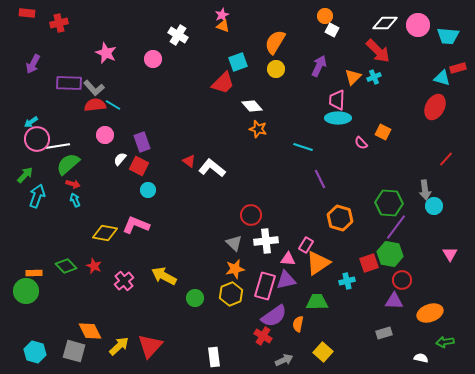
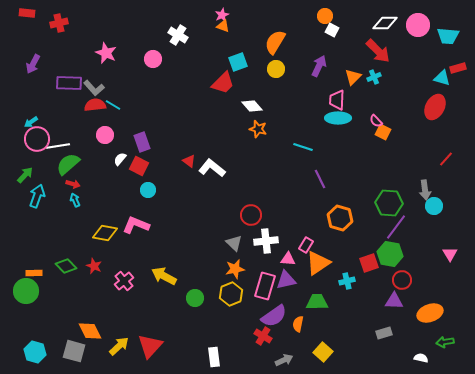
pink semicircle at (361, 143): moved 15 px right, 22 px up
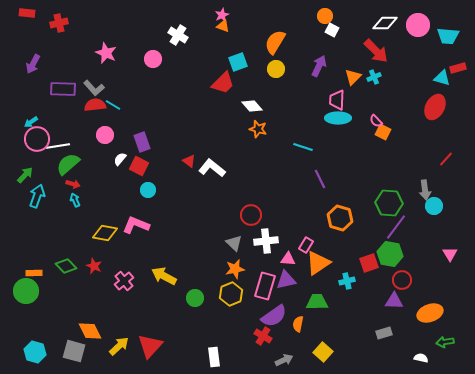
red arrow at (378, 51): moved 2 px left
purple rectangle at (69, 83): moved 6 px left, 6 px down
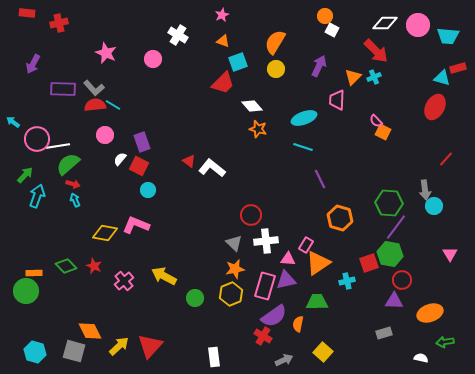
orange triangle at (223, 26): moved 15 px down
cyan ellipse at (338, 118): moved 34 px left; rotated 20 degrees counterclockwise
cyan arrow at (31, 122): moved 18 px left; rotated 72 degrees clockwise
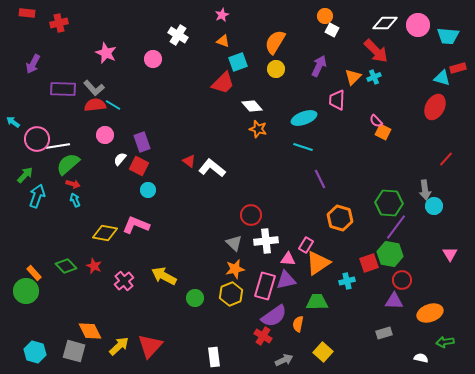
orange rectangle at (34, 273): rotated 49 degrees clockwise
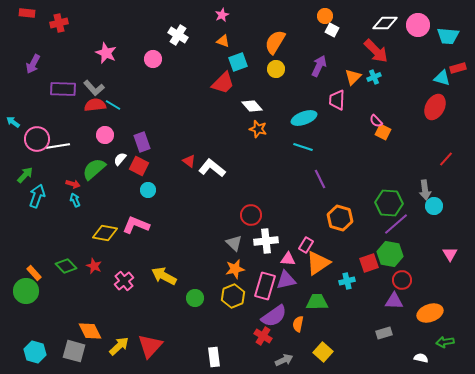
green semicircle at (68, 164): moved 26 px right, 5 px down
purple line at (396, 227): moved 3 px up; rotated 12 degrees clockwise
yellow hexagon at (231, 294): moved 2 px right, 2 px down
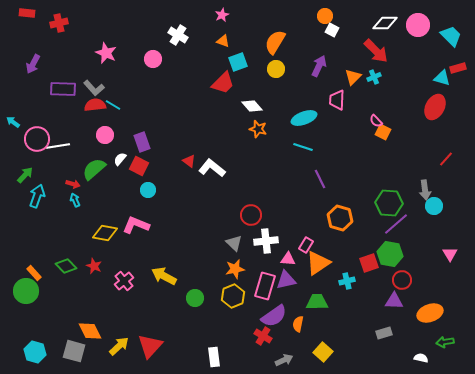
cyan trapezoid at (448, 36): moved 3 px right; rotated 140 degrees counterclockwise
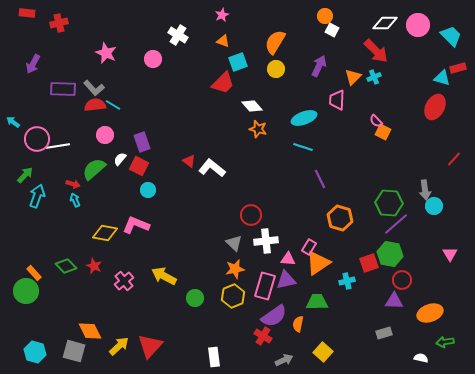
red line at (446, 159): moved 8 px right
pink rectangle at (306, 245): moved 3 px right, 2 px down
